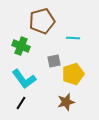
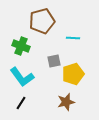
cyan L-shape: moved 2 px left, 2 px up
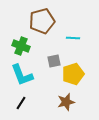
cyan L-shape: moved 2 px up; rotated 15 degrees clockwise
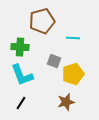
green cross: moved 1 px left, 1 px down; rotated 18 degrees counterclockwise
gray square: rotated 32 degrees clockwise
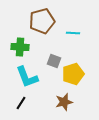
cyan line: moved 5 px up
cyan L-shape: moved 5 px right, 2 px down
brown star: moved 2 px left
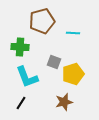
gray square: moved 1 px down
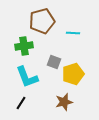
green cross: moved 4 px right, 1 px up; rotated 12 degrees counterclockwise
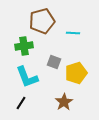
yellow pentagon: moved 3 px right, 1 px up
brown star: rotated 18 degrees counterclockwise
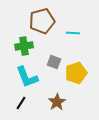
brown star: moved 7 px left
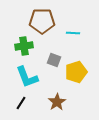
brown pentagon: rotated 15 degrees clockwise
gray square: moved 2 px up
yellow pentagon: moved 1 px up
